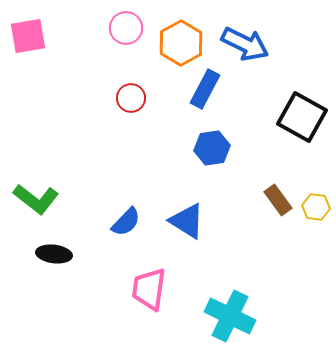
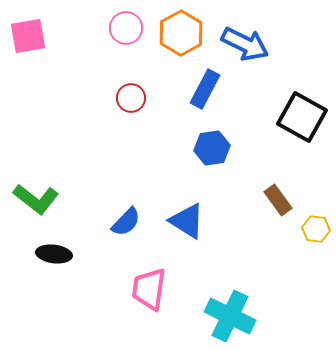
orange hexagon: moved 10 px up
yellow hexagon: moved 22 px down
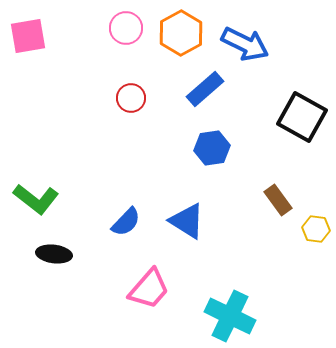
blue rectangle: rotated 21 degrees clockwise
pink trapezoid: rotated 147 degrees counterclockwise
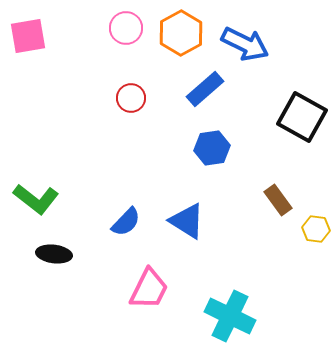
pink trapezoid: rotated 15 degrees counterclockwise
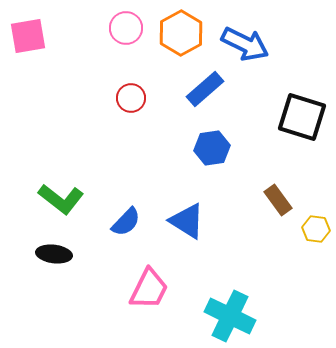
black square: rotated 12 degrees counterclockwise
green L-shape: moved 25 px right
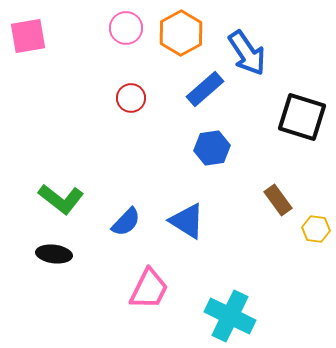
blue arrow: moved 2 px right, 9 px down; rotated 30 degrees clockwise
